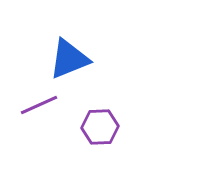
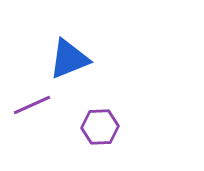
purple line: moved 7 px left
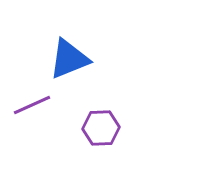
purple hexagon: moved 1 px right, 1 px down
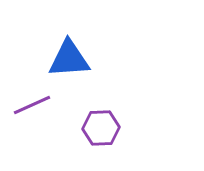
blue triangle: rotated 18 degrees clockwise
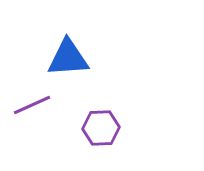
blue triangle: moved 1 px left, 1 px up
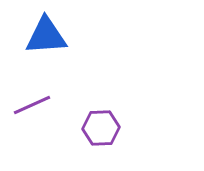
blue triangle: moved 22 px left, 22 px up
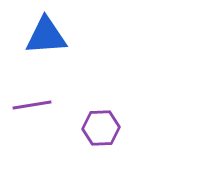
purple line: rotated 15 degrees clockwise
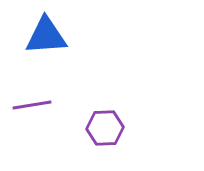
purple hexagon: moved 4 px right
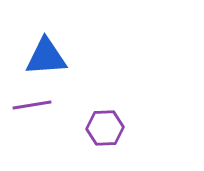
blue triangle: moved 21 px down
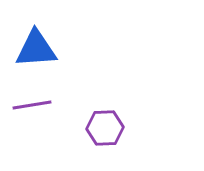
blue triangle: moved 10 px left, 8 px up
